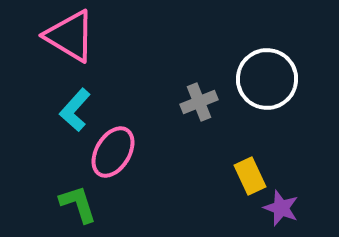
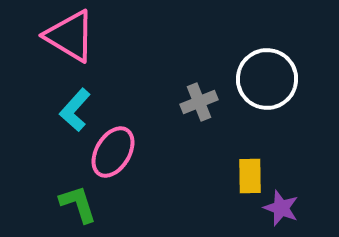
yellow rectangle: rotated 24 degrees clockwise
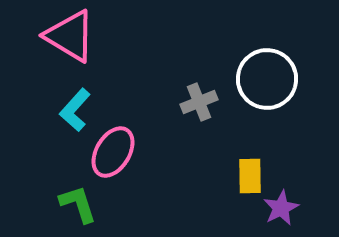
purple star: rotated 24 degrees clockwise
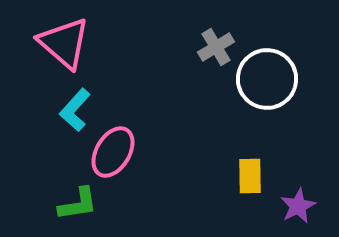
pink triangle: moved 6 px left, 7 px down; rotated 10 degrees clockwise
gray cross: moved 17 px right, 55 px up; rotated 9 degrees counterclockwise
green L-shape: rotated 99 degrees clockwise
purple star: moved 17 px right, 2 px up
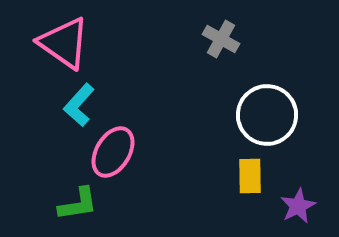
pink triangle: rotated 6 degrees counterclockwise
gray cross: moved 5 px right, 8 px up; rotated 30 degrees counterclockwise
white circle: moved 36 px down
cyan L-shape: moved 4 px right, 5 px up
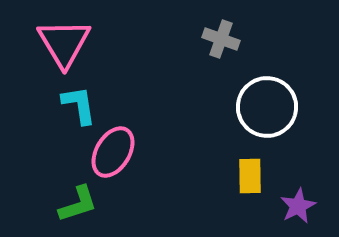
gray cross: rotated 9 degrees counterclockwise
pink triangle: rotated 24 degrees clockwise
cyan L-shape: rotated 129 degrees clockwise
white circle: moved 8 px up
green L-shape: rotated 9 degrees counterclockwise
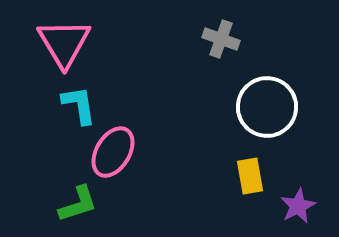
yellow rectangle: rotated 9 degrees counterclockwise
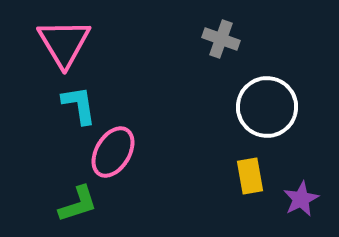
purple star: moved 3 px right, 7 px up
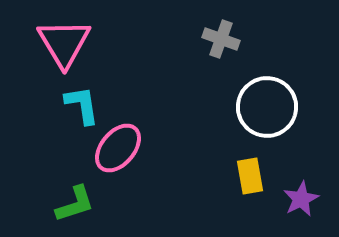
cyan L-shape: moved 3 px right
pink ellipse: moved 5 px right, 4 px up; rotated 9 degrees clockwise
green L-shape: moved 3 px left
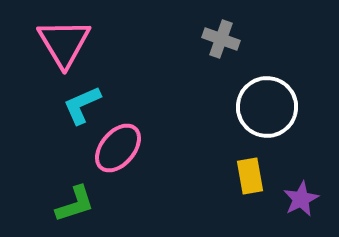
cyan L-shape: rotated 105 degrees counterclockwise
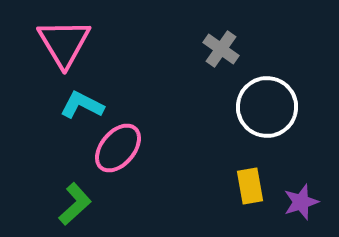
gray cross: moved 10 px down; rotated 15 degrees clockwise
cyan L-shape: rotated 51 degrees clockwise
yellow rectangle: moved 10 px down
purple star: moved 3 px down; rotated 9 degrees clockwise
green L-shape: rotated 24 degrees counterclockwise
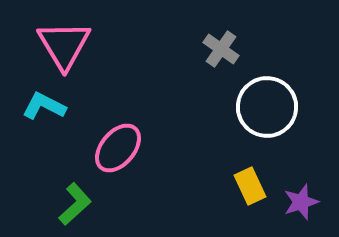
pink triangle: moved 2 px down
cyan L-shape: moved 38 px left, 1 px down
yellow rectangle: rotated 15 degrees counterclockwise
